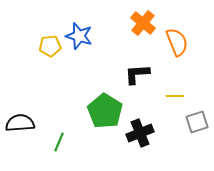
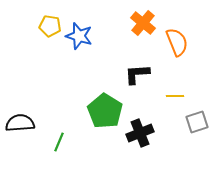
yellow pentagon: moved 20 px up; rotated 15 degrees clockwise
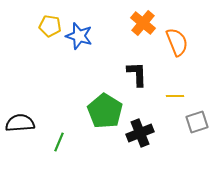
black L-shape: rotated 92 degrees clockwise
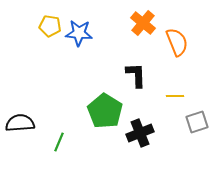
blue star: moved 3 px up; rotated 12 degrees counterclockwise
black L-shape: moved 1 px left, 1 px down
